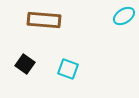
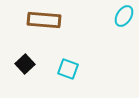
cyan ellipse: rotated 25 degrees counterclockwise
black square: rotated 12 degrees clockwise
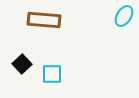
black square: moved 3 px left
cyan square: moved 16 px left, 5 px down; rotated 20 degrees counterclockwise
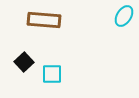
black square: moved 2 px right, 2 px up
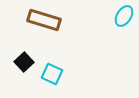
brown rectangle: rotated 12 degrees clockwise
cyan square: rotated 25 degrees clockwise
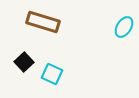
cyan ellipse: moved 11 px down
brown rectangle: moved 1 px left, 2 px down
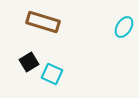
black square: moved 5 px right; rotated 12 degrees clockwise
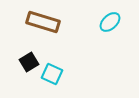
cyan ellipse: moved 14 px left, 5 px up; rotated 15 degrees clockwise
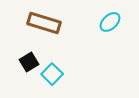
brown rectangle: moved 1 px right, 1 px down
cyan square: rotated 20 degrees clockwise
